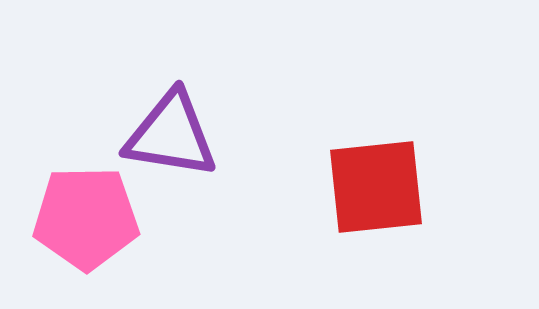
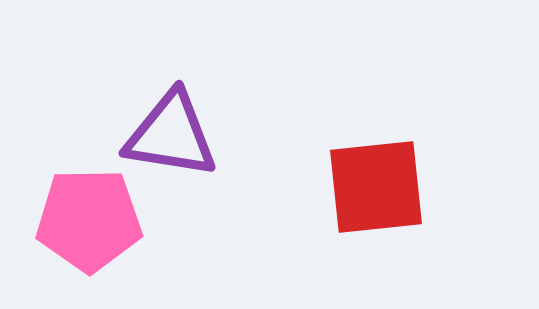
pink pentagon: moved 3 px right, 2 px down
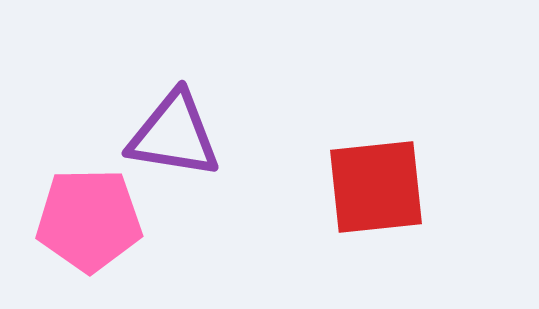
purple triangle: moved 3 px right
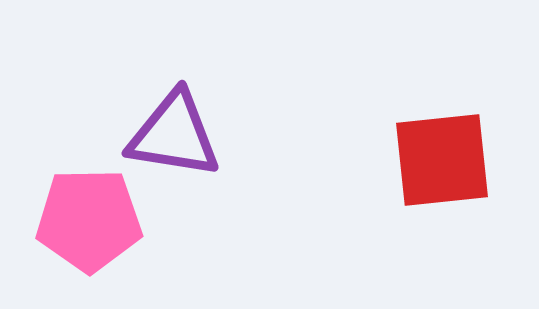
red square: moved 66 px right, 27 px up
